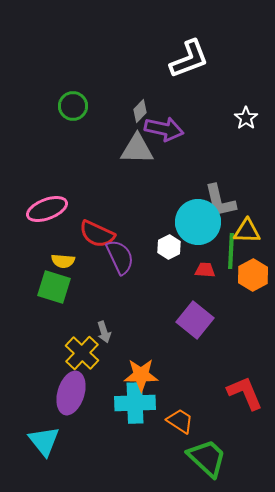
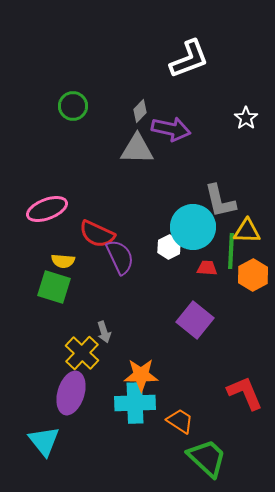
purple arrow: moved 7 px right
cyan circle: moved 5 px left, 5 px down
red trapezoid: moved 2 px right, 2 px up
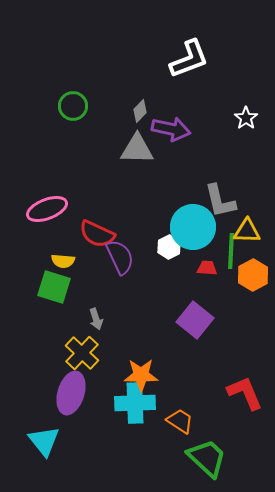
gray arrow: moved 8 px left, 13 px up
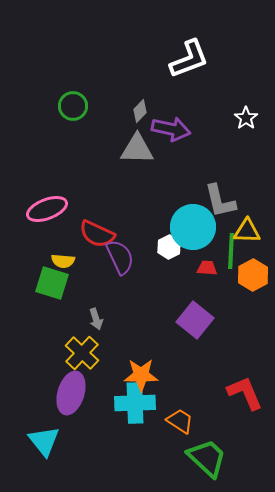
green square: moved 2 px left, 4 px up
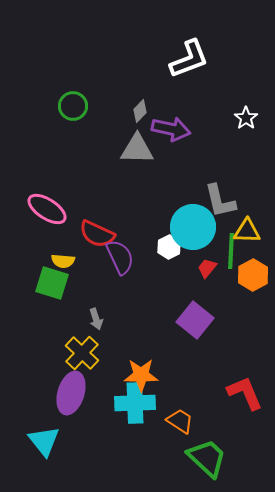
pink ellipse: rotated 54 degrees clockwise
red trapezoid: rotated 55 degrees counterclockwise
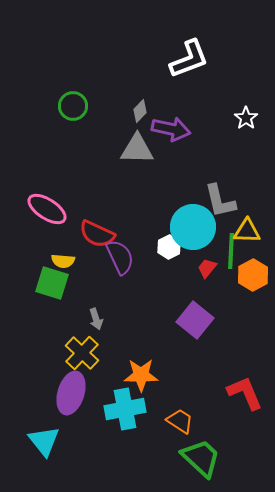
cyan cross: moved 10 px left, 6 px down; rotated 9 degrees counterclockwise
green trapezoid: moved 6 px left
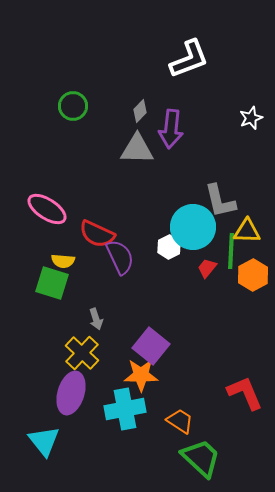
white star: moved 5 px right; rotated 15 degrees clockwise
purple arrow: rotated 84 degrees clockwise
purple square: moved 44 px left, 26 px down
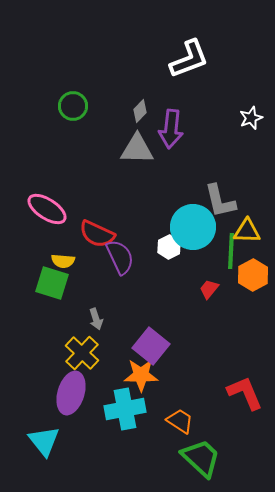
red trapezoid: moved 2 px right, 21 px down
